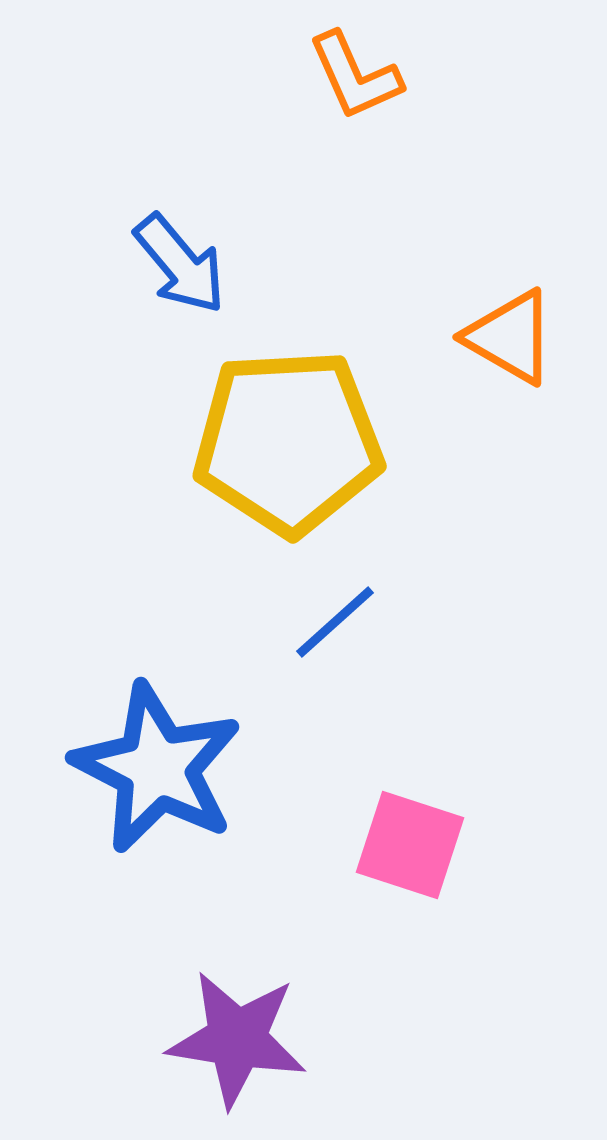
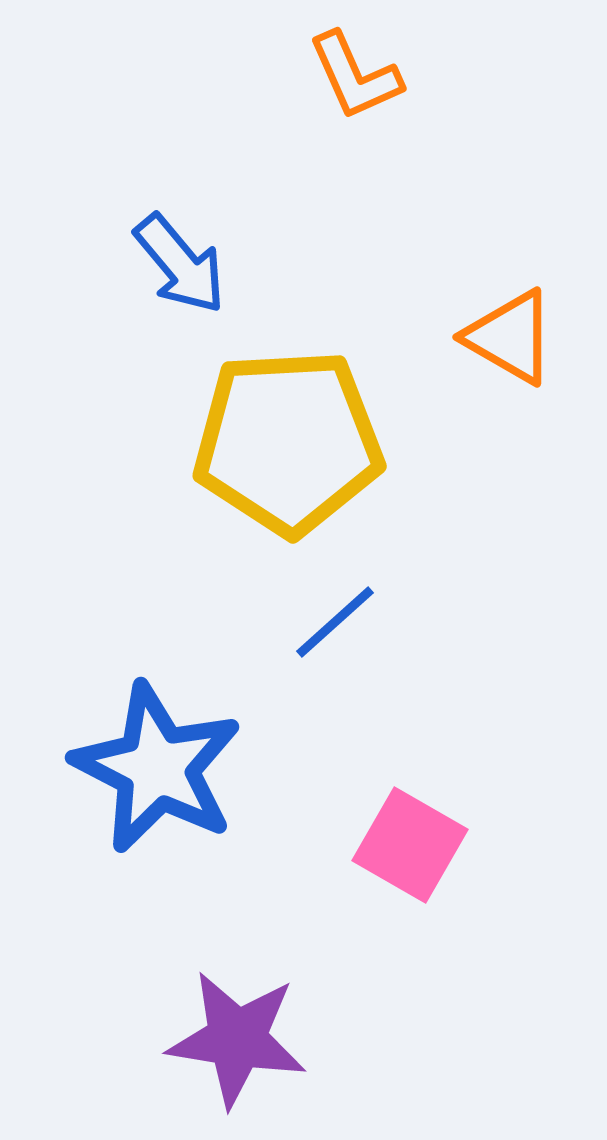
pink square: rotated 12 degrees clockwise
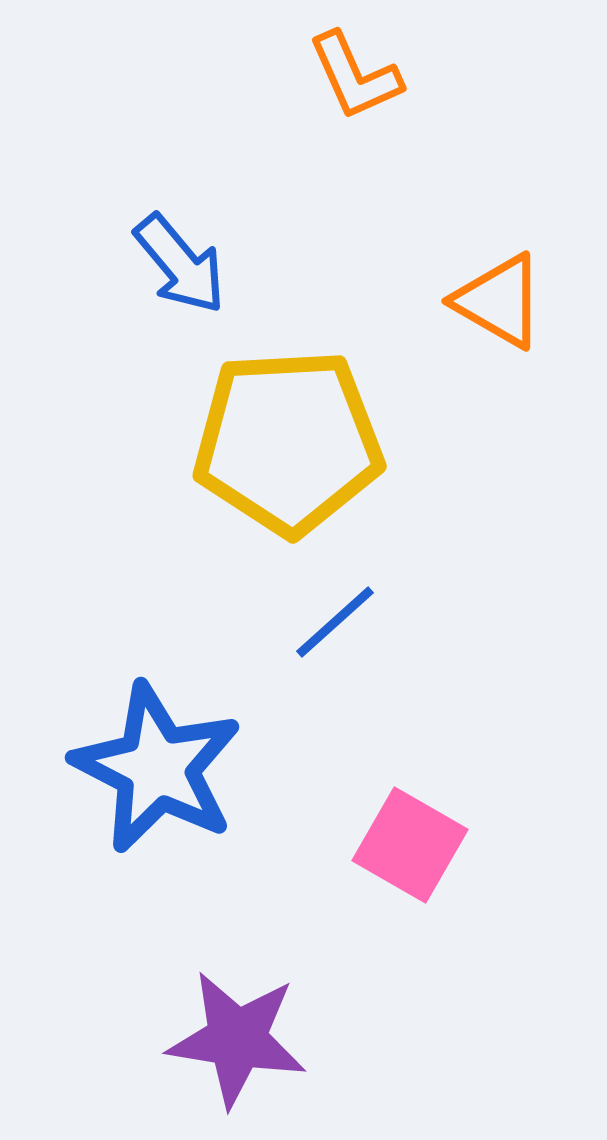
orange triangle: moved 11 px left, 36 px up
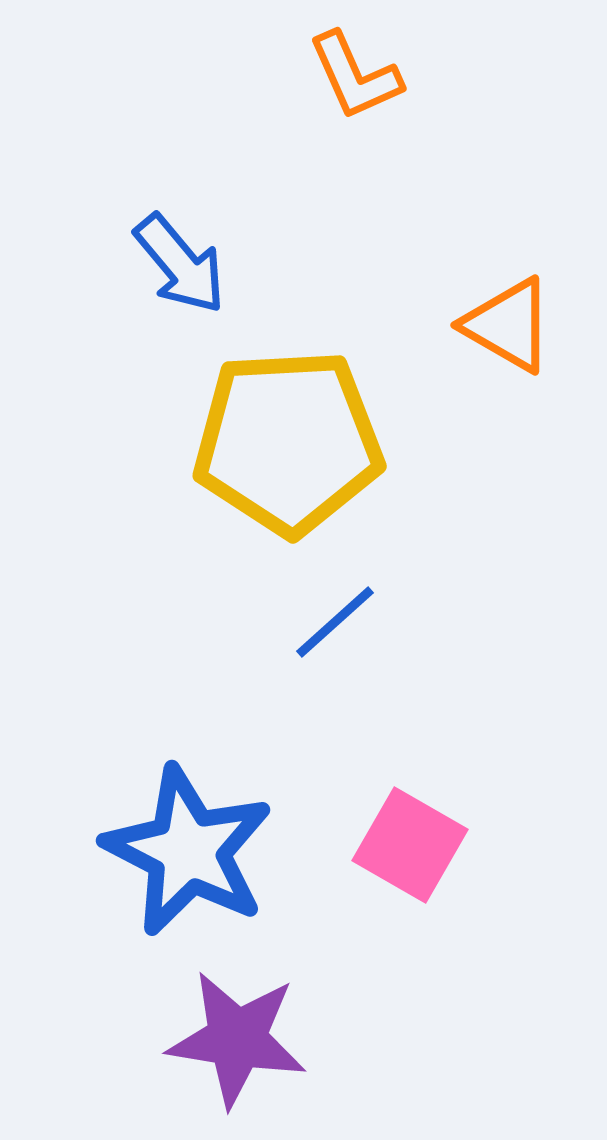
orange triangle: moved 9 px right, 24 px down
blue star: moved 31 px right, 83 px down
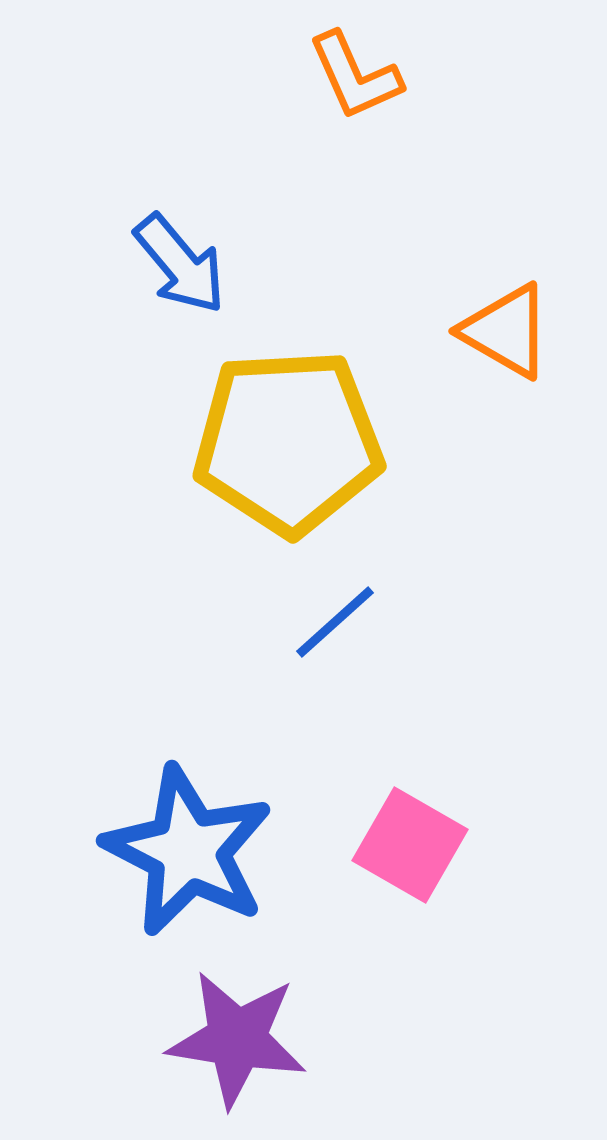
orange triangle: moved 2 px left, 6 px down
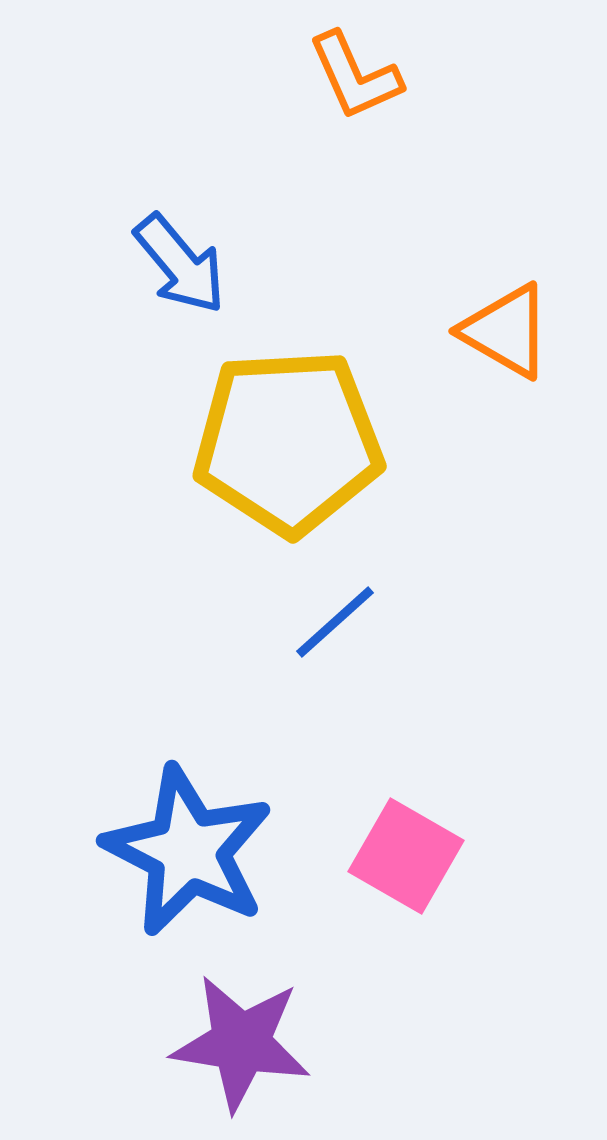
pink square: moved 4 px left, 11 px down
purple star: moved 4 px right, 4 px down
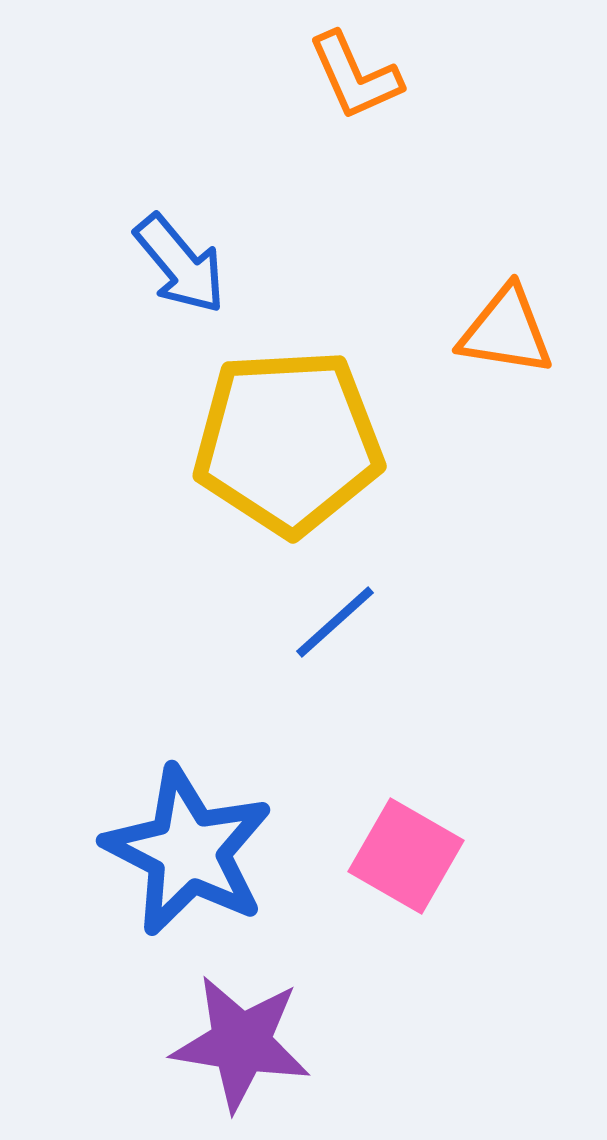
orange triangle: rotated 21 degrees counterclockwise
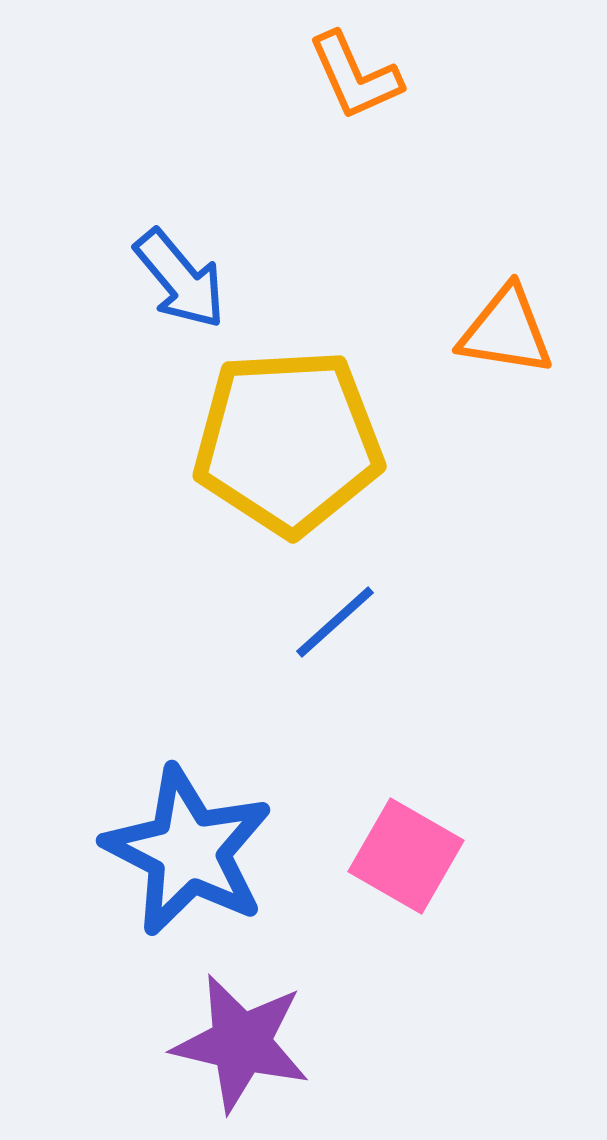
blue arrow: moved 15 px down
purple star: rotated 4 degrees clockwise
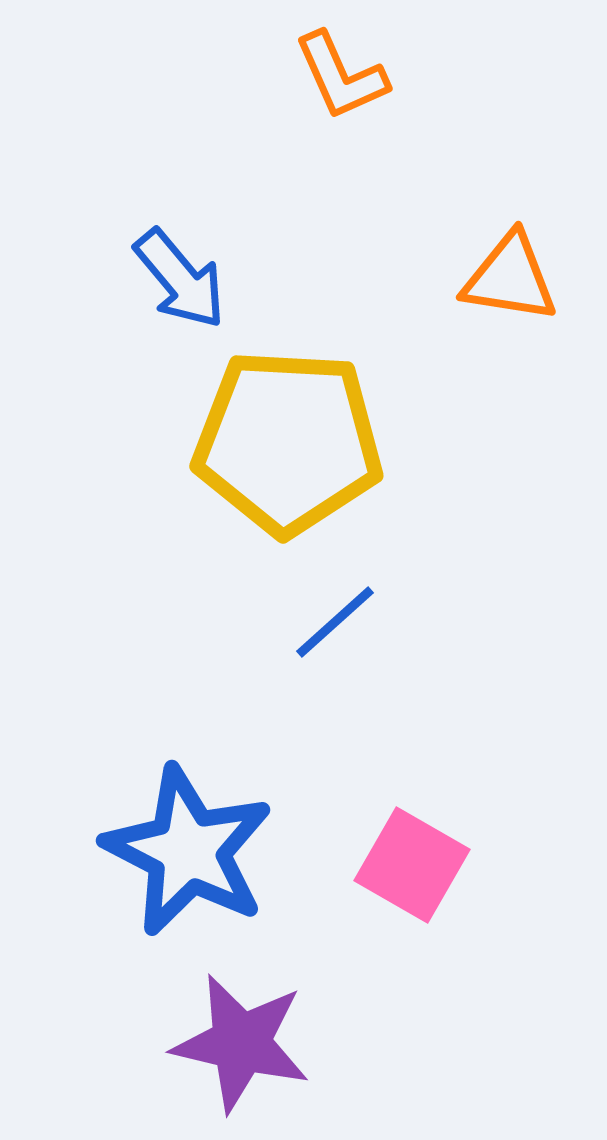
orange L-shape: moved 14 px left
orange triangle: moved 4 px right, 53 px up
yellow pentagon: rotated 6 degrees clockwise
pink square: moved 6 px right, 9 px down
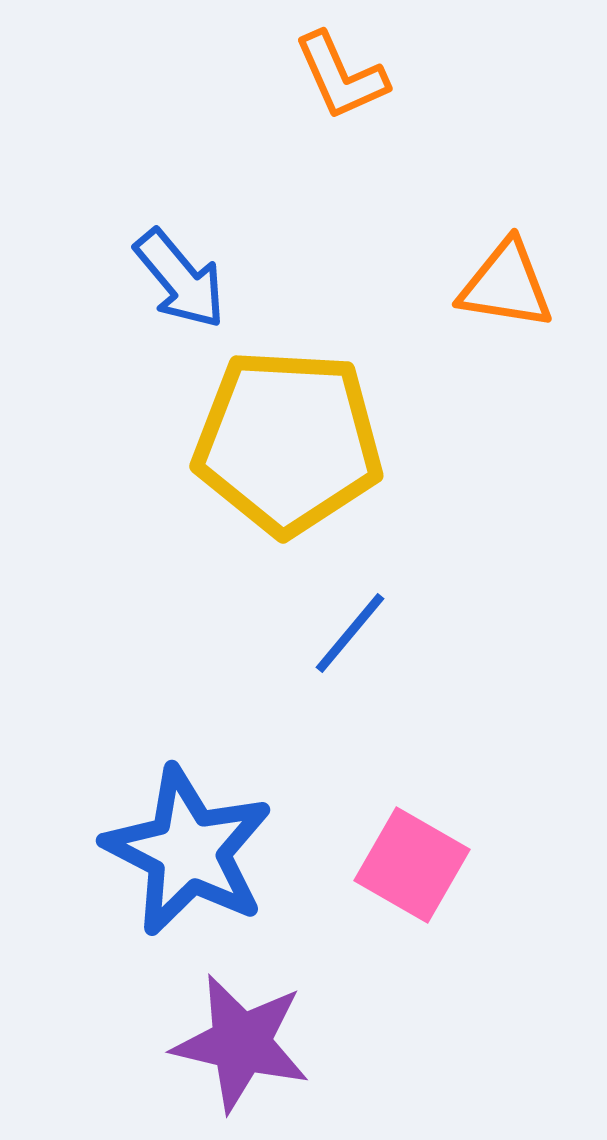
orange triangle: moved 4 px left, 7 px down
blue line: moved 15 px right, 11 px down; rotated 8 degrees counterclockwise
